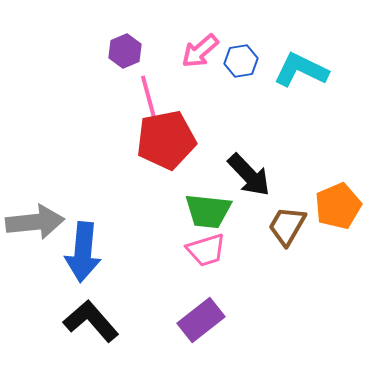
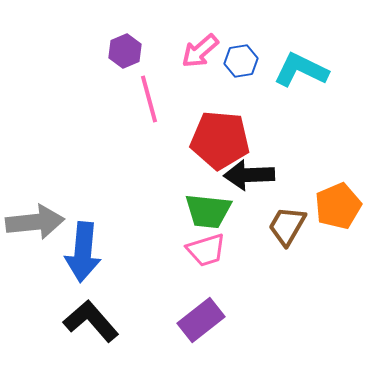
red pentagon: moved 54 px right; rotated 16 degrees clockwise
black arrow: rotated 132 degrees clockwise
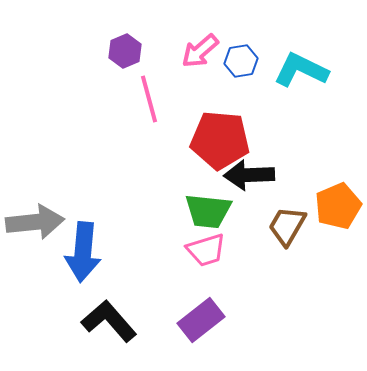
black L-shape: moved 18 px right
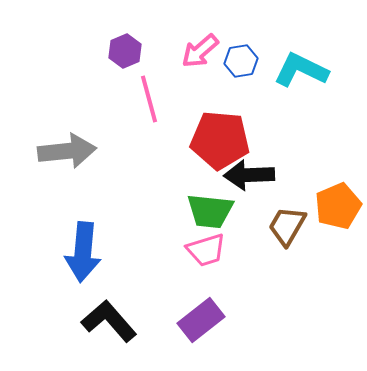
green trapezoid: moved 2 px right
gray arrow: moved 32 px right, 71 px up
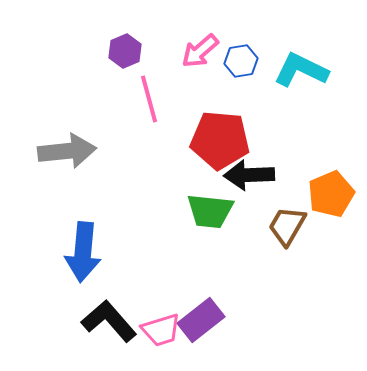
orange pentagon: moved 7 px left, 12 px up
pink trapezoid: moved 45 px left, 80 px down
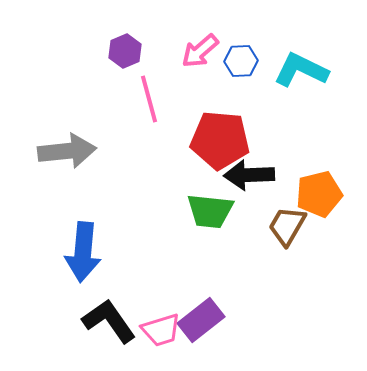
blue hexagon: rotated 8 degrees clockwise
orange pentagon: moved 12 px left; rotated 9 degrees clockwise
black L-shape: rotated 6 degrees clockwise
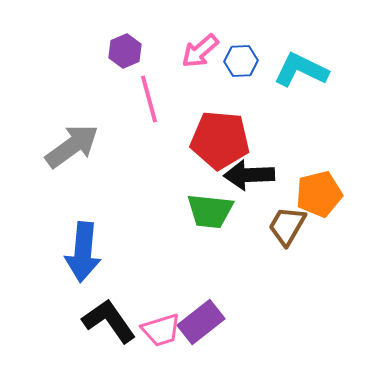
gray arrow: moved 5 px right, 5 px up; rotated 30 degrees counterclockwise
purple rectangle: moved 2 px down
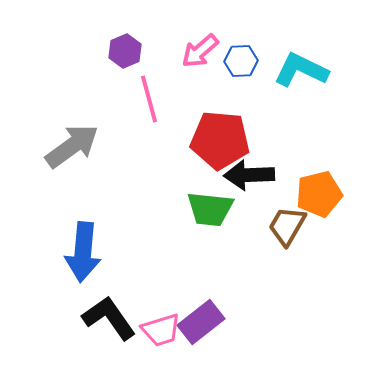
green trapezoid: moved 2 px up
black L-shape: moved 3 px up
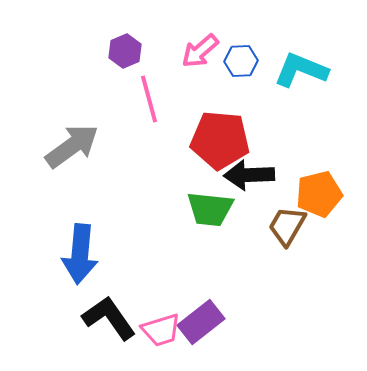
cyan L-shape: rotated 4 degrees counterclockwise
blue arrow: moved 3 px left, 2 px down
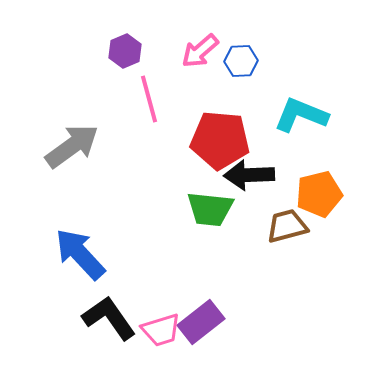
cyan L-shape: moved 45 px down
brown trapezoid: rotated 45 degrees clockwise
blue arrow: rotated 132 degrees clockwise
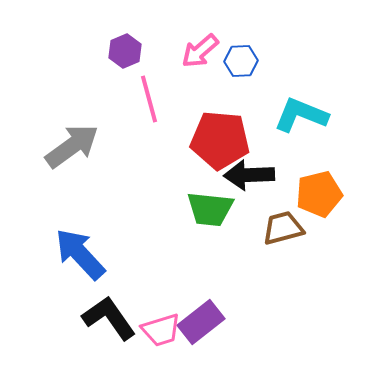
brown trapezoid: moved 4 px left, 2 px down
